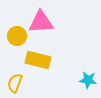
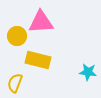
cyan star: moved 8 px up
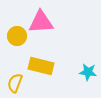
yellow rectangle: moved 3 px right, 6 px down
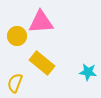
yellow rectangle: moved 1 px right, 3 px up; rotated 25 degrees clockwise
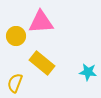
yellow circle: moved 1 px left
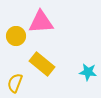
yellow rectangle: moved 1 px down
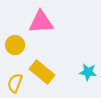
yellow circle: moved 1 px left, 9 px down
yellow rectangle: moved 8 px down
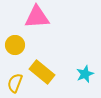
pink triangle: moved 4 px left, 5 px up
cyan star: moved 3 px left, 2 px down; rotated 30 degrees counterclockwise
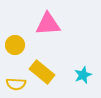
pink triangle: moved 11 px right, 7 px down
cyan star: moved 2 px left, 1 px down
yellow semicircle: moved 1 px right, 1 px down; rotated 108 degrees counterclockwise
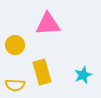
yellow rectangle: rotated 35 degrees clockwise
yellow semicircle: moved 1 px left, 1 px down
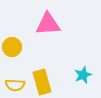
yellow circle: moved 3 px left, 2 px down
yellow rectangle: moved 10 px down
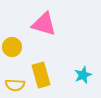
pink triangle: moved 4 px left; rotated 20 degrees clockwise
yellow rectangle: moved 1 px left, 7 px up
